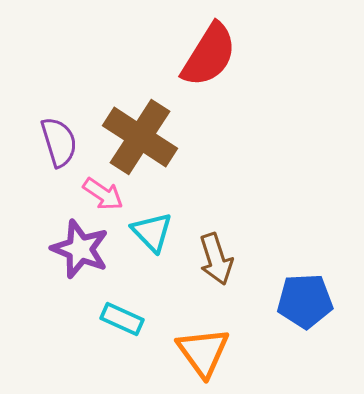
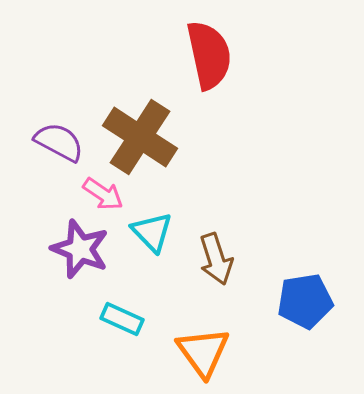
red semicircle: rotated 44 degrees counterclockwise
purple semicircle: rotated 45 degrees counterclockwise
blue pentagon: rotated 6 degrees counterclockwise
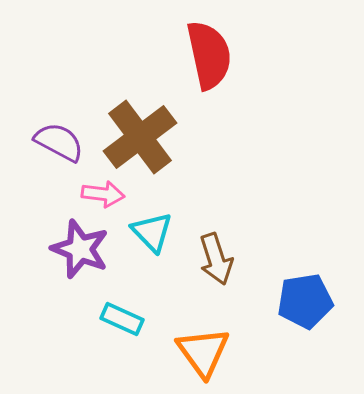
brown cross: rotated 20 degrees clockwise
pink arrow: rotated 27 degrees counterclockwise
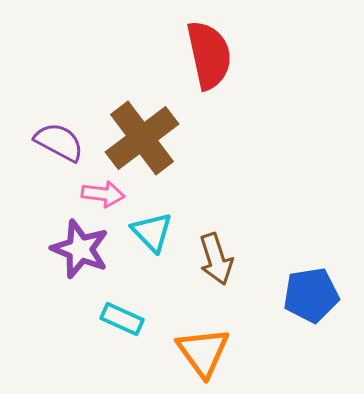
brown cross: moved 2 px right, 1 px down
blue pentagon: moved 6 px right, 6 px up
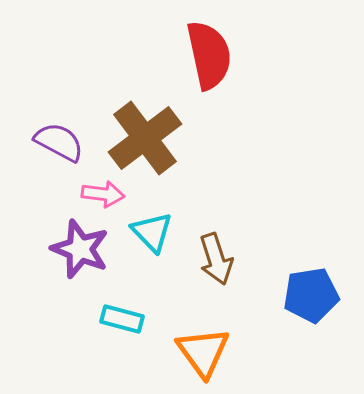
brown cross: moved 3 px right
cyan rectangle: rotated 9 degrees counterclockwise
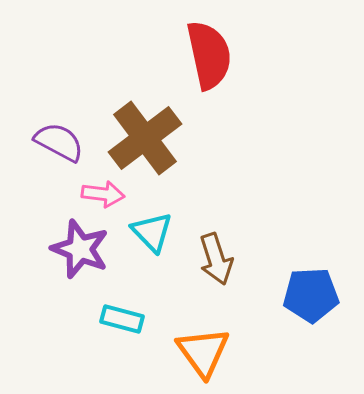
blue pentagon: rotated 6 degrees clockwise
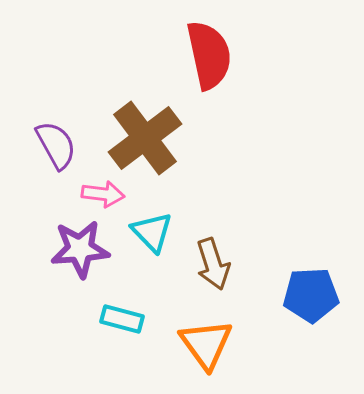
purple semicircle: moved 3 px left, 3 px down; rotated 33 degrees clockwise
purple star: rotated 26 degrees counterclockwise
brown arrow: moved 3 px left, 5 px down
orange triangle: moved 3 px right, 8 px up
